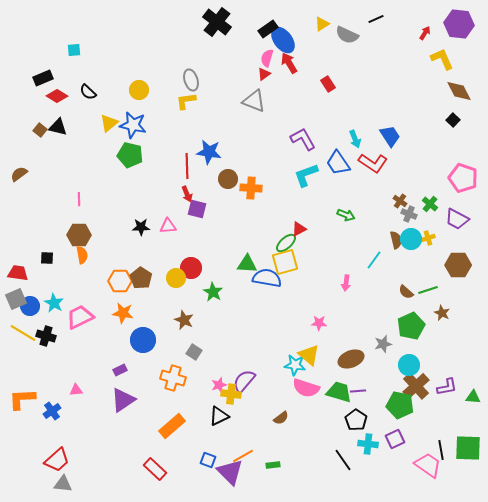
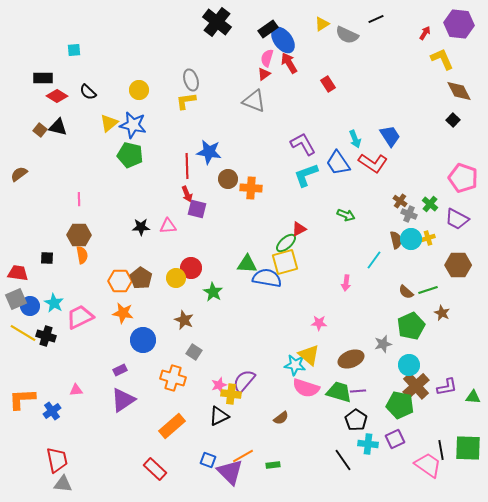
black rectangle at (43, 78): rotated 24 degrees clockwise
purple L-shape at (303, 139): moved 5 px down
red trapezoid at (57, 460): rotated 60 degrees counterclockwise
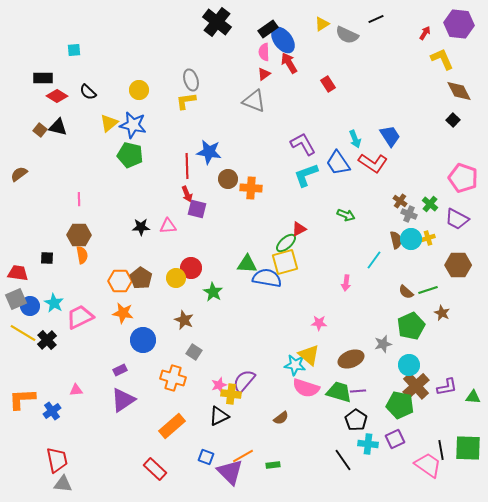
pink semicircle at (267, 58): moved 3 px left, 6 px up; rotated 18 degrees counterclockwise
black cross at (46, 336): moved 1 px right, 4 px down; rotated 30 degrees clockwise
blue square at (208, 460): moved 2 px left, 3 px up
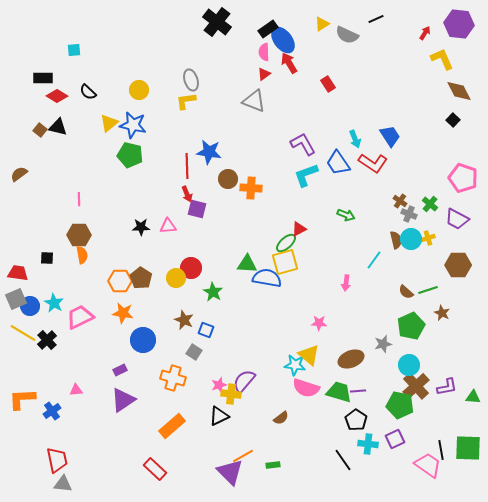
blue square at (206, 457): moved 127 px up
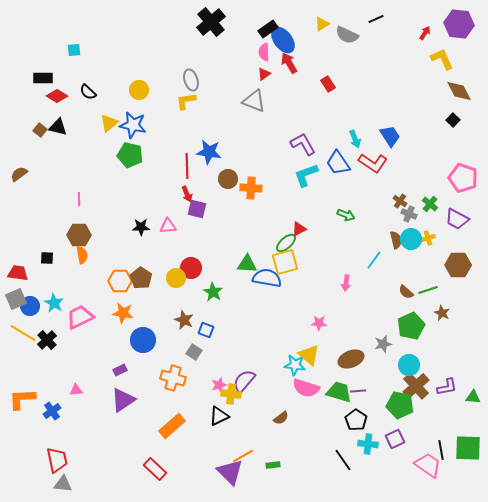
black cross at (217, 22): moved 6 px left; rotated 12 degrees clockwise
